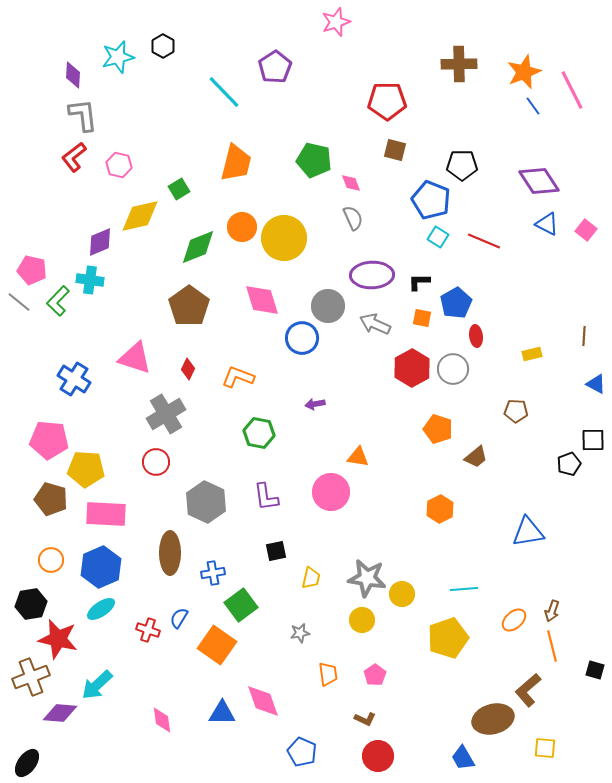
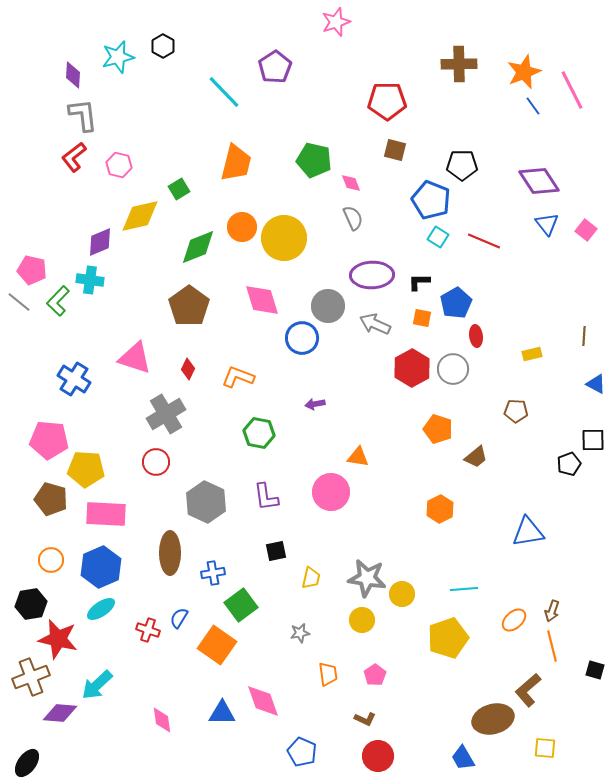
blue triangle at (547, 224): rotated 25 degrees clockwise
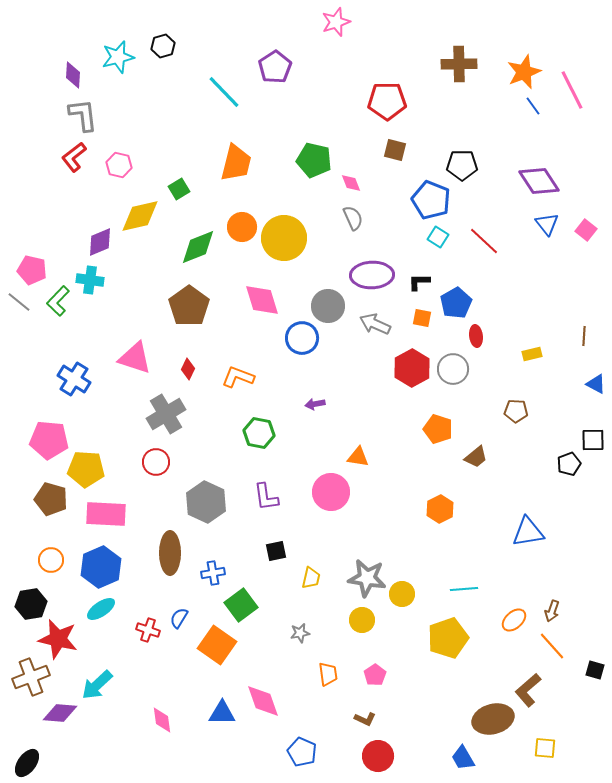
black hexagon at (163, 46): rotated 15 degrees clockwise
red line at (484, 241): rotated 20 degrees clockwise
orange line at (552, 646): rotated 28 degrees counterclockwise
